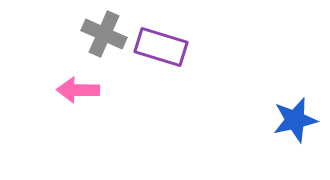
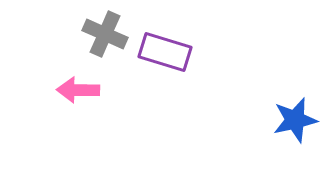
gray cross: moved 1 px right
purple rectangle: moved 4 px right, 5 px down
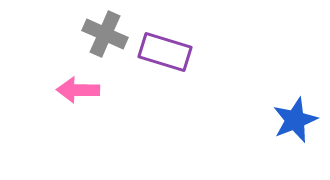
blue star: rotated 9 degrees counterclockwise
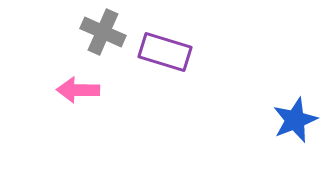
gray cross: moved 2 px left, 2 px up
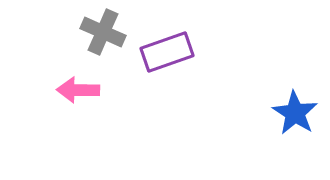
purple rectangle: moved 2 px right; rotated 36 degrees counterclockwise
blue star: moved 7 px up; rotated 18 degrees counterclockwise
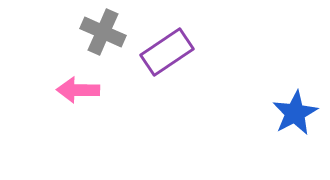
purple rectangle: rotated 15 degrees counterclockwise
blue star: rotated 12 degrees clockwise
